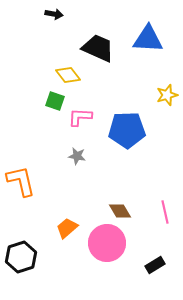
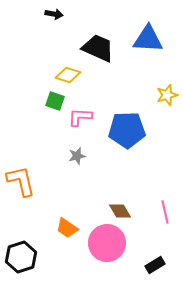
yellow diamond: rotated 35 degrees counterclockwise
gray star: rotated 24 degrees counterclockwise
orange trapezoid: rotated 105 degrees counterclockwise
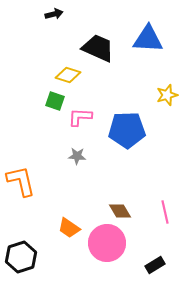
black arrow: rotated 24 degrees counterclockwise
gray star: rotated 18 degrees clockwise
orange trapezoid: moved 2 px right
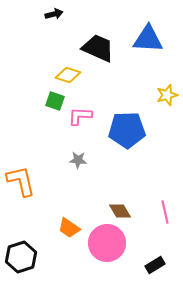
pink L-shape: moved 1 px up
gray star: moved 1 px right, 4 px down
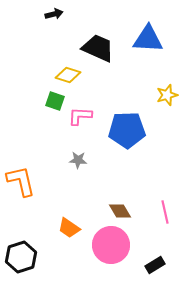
pink circle: moved 4 px right, 2 px down
